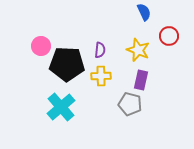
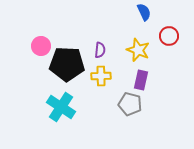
cyan cross: rotated 16 degrees counterclockwise
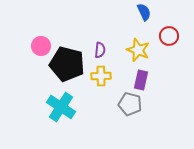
black pentagon: rotated 12 degrees clockwise
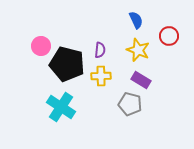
blue semicircle: moved 8 px left, 8 px down
purple rectangle: rotated 72 degrees counterclockwise
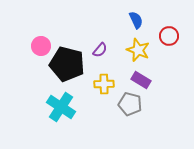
purple semicircle: rotated 35 degrees clockwise
yellow cross: moved 3 px right, 8 px down
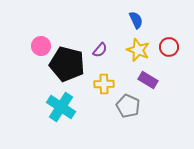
red circle: moved 11 px down
purple rectangle: moved 7 px right
gray pentagon: moved 2 px left, 2 px down; rotated 10 degrees clockwise
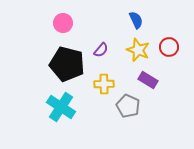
pink circle: moved 22 px right, 23 px up
purple semicircle: moved 1 px right
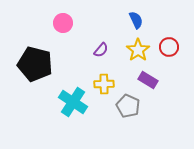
yellow star: rotated 15 degrees clockwise
black pentagon: moved 32 px left
cyan cross: moved 12 px right, 5 px up
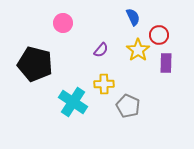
blue semicircle: moved 3 px left, 3 px up
red circle: moved 10 px left, 12 px up
purple rectangle: moved 18 px right, 17 px up; rotated 60 degrees clockwise
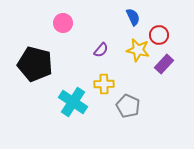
yellow star: rotated 25 degrees counterclockwise
purple rectangle: moved 2 px left, 1 px down; rotated 42 degrees clockwise
